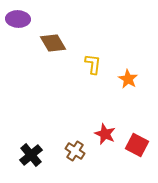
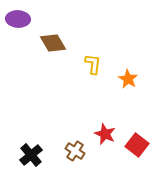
red square: rotated 10 degrees clockwise
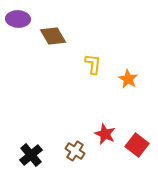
brown diamond: moved 7 px up
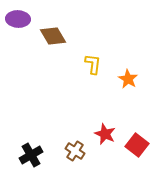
black cross: rotated 10 degrees clockwise
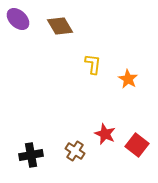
purple ellipse: rotated 40 degrees clockwise
brown diamond: moved 7 px right, 10 px up
black cross: rotated 20 degrees clockwise
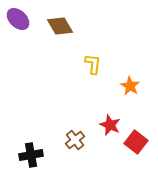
orange star: moved 2 px right, 7 px down
red star: moved 5 px right, 9 px up
red square: moved 1 px left, 3 px up
brown cross: moved 11 px up; rotated 18 degrees clockwise
